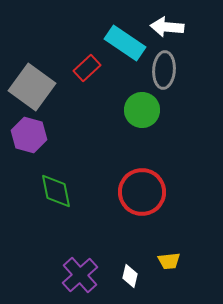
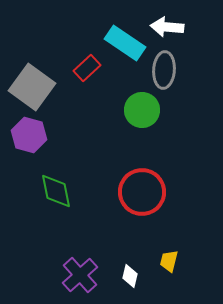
yellow trapezoid: rotated 110 degrees clockwise
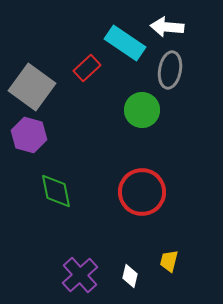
gray ellipse: moved 6 px right; rotated 6 degrees clockwise
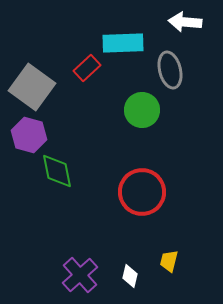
white arrow: moved 18 px right, 5 px up
cyan rectangle: moved 2 px left; rotated 36 degrees counterclockwise
gray ellipse: rotated 24 degrees counterclockwise
green diamond: moved 1 px right, 20 px up
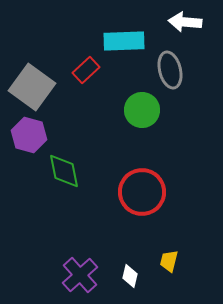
cyan rectangle: moved 1 px right, 2 px up
red rectangle: moved 1 px left, 2 px down
green diamond: moved 7 px right
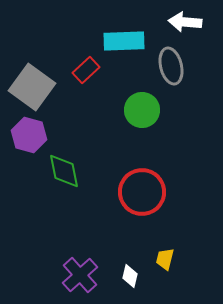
gray ellipse: moved 1 px right, 4 px up
yellow trapezoid: moved 4 px left, 2 px up
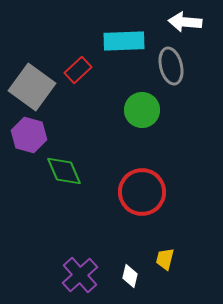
red rectangle: moved 8 px left
green diamond: rotated 12 degrees counterclockwise
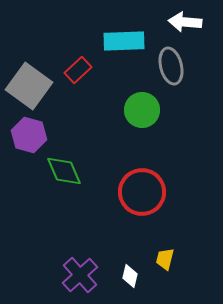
gray square: moved 3 px left, 1 px up
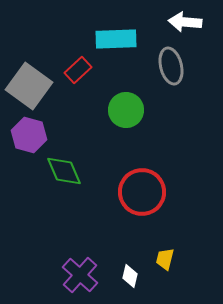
cyan rectangle: moved 8 px left, 2 px up
green circle: moved 16 px left
purple cross: rotated 6 degrees counterclockwise
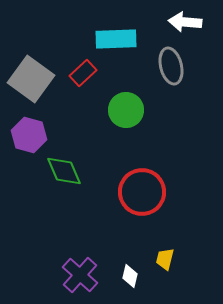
red rectangle: moved 5 px right, 3 px down
gray square: moved 2 px right, 7 px up
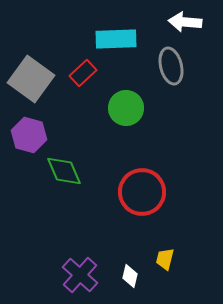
green circle: moved 2 px up
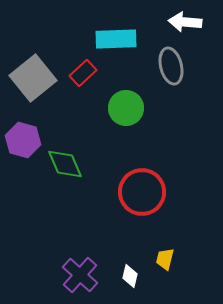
gray square: moved 2 px right, 1 px up; rotated 15 degrees clockwise
purple hexagon: moved 6 px left, 5 px down
green diamond: moved 1 px right, 7 px up
